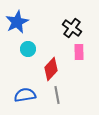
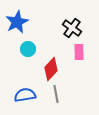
gray line: moved 1 px left, 1 px up
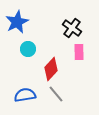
gray line: rotated 30 degrees counterclockwise
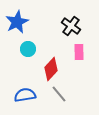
black cross: moved 1 px left, 2 px up
gray line: moved 3 px right
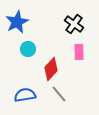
black cross: moved 3 px right, 2 px up
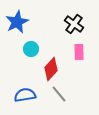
cyan circle: moved 3 px right
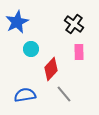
gray line: moved 5 px right
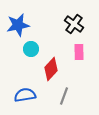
blue star: moved 1 px right, 3 px down; rotated 15 degrees clockwise
gray line: moved 2 px down; rotated 60 degrees clockwise
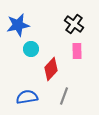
pink rectangle: moved 2 px left, 1 px up
blue semicircle: moved 2 px right, 2 px down
